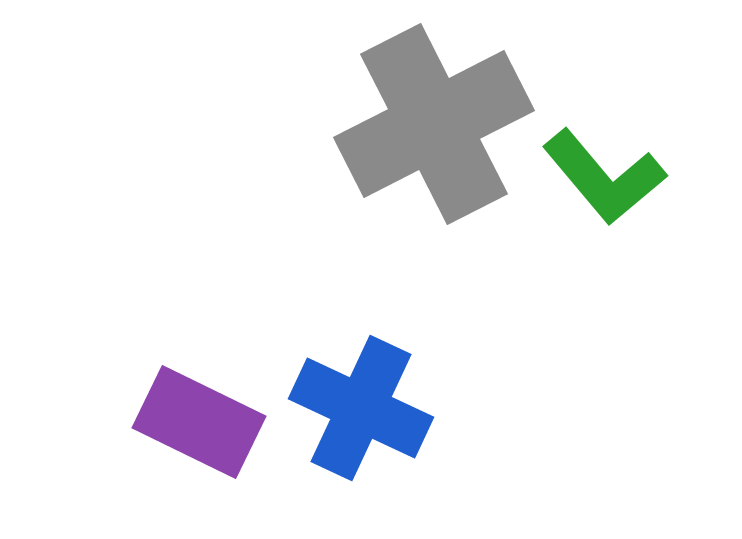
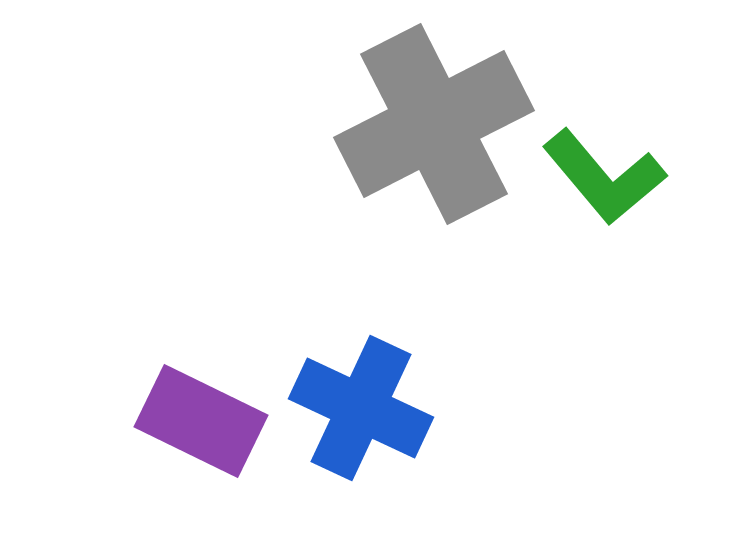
purple rectangle: moved 2 px right, 1 px up
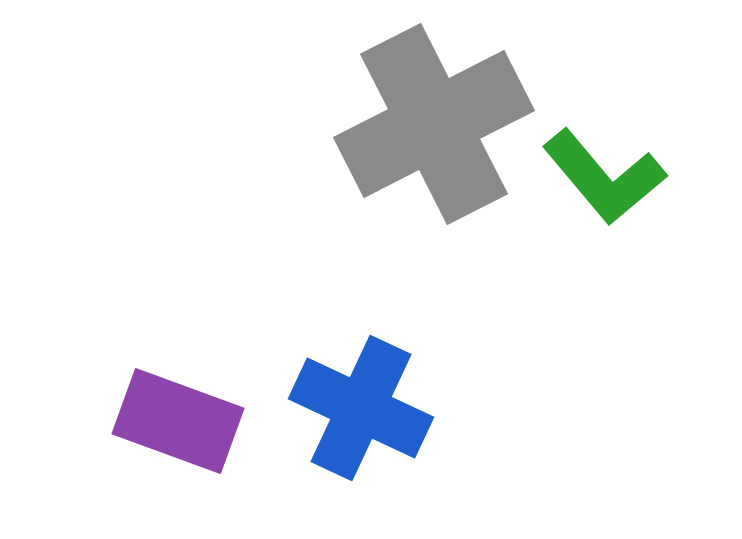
purple rectangle: moved 23 px left; rotated 6 degrees counterclockwise
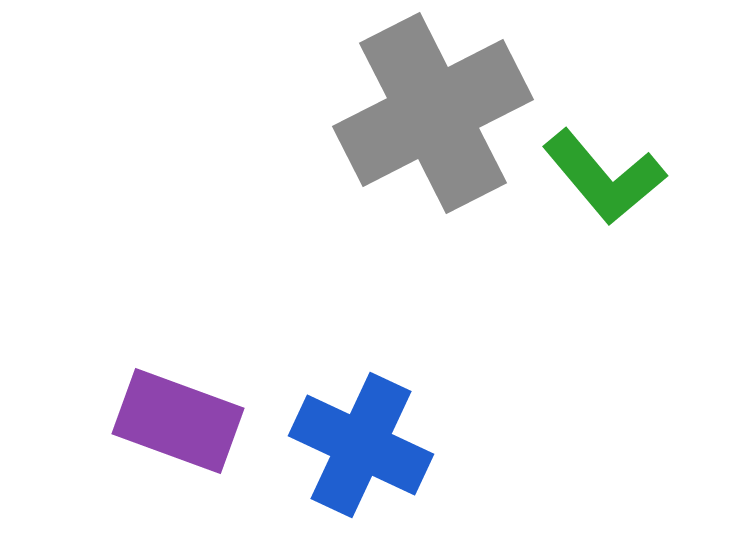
gray cross: moved 1 px left, 11 px up
blue cross: moved 37 px down
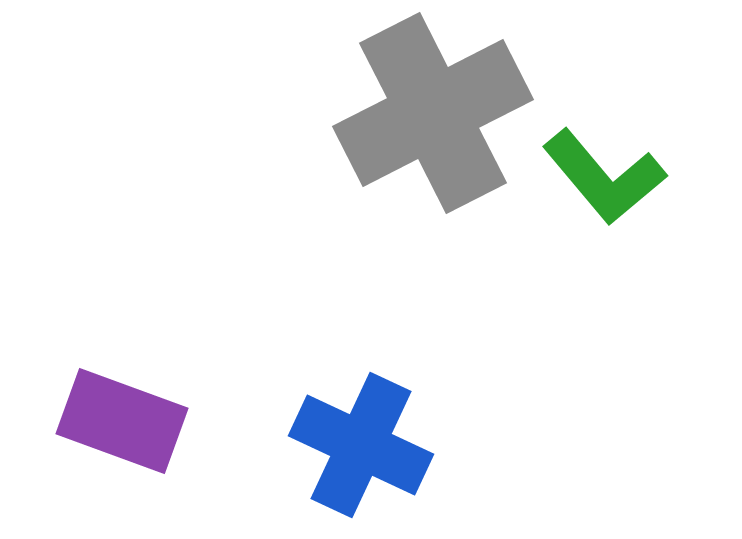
purple rectangle: moved 56 px left
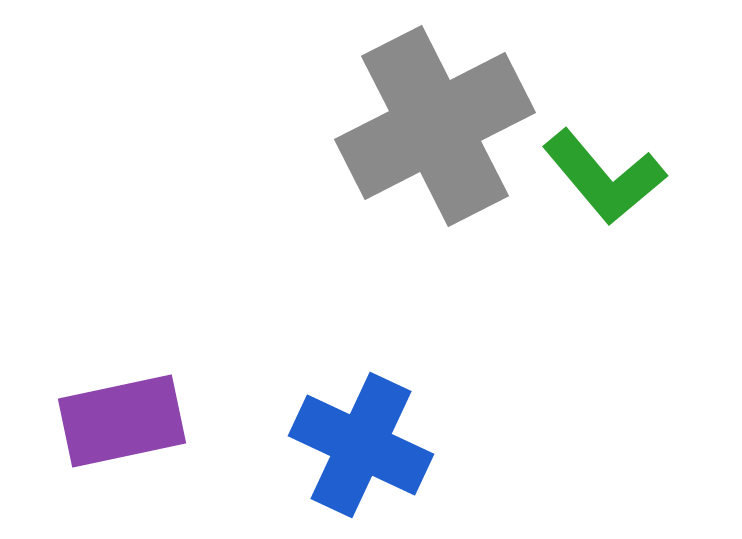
gray cross: moved 2 px right, 13 px down
purple rectangle: rotated 32 degrees counterclockwise
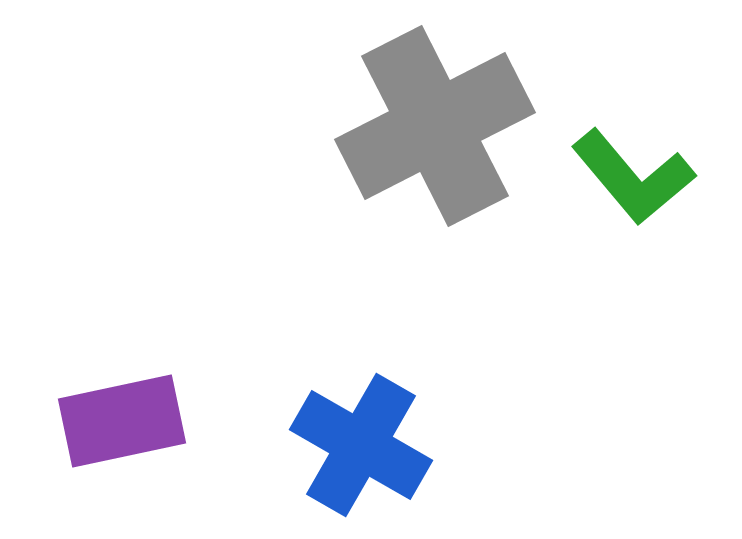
green L-shape: moved 29 px right
blue cross: rotated 5 degrees clockwise
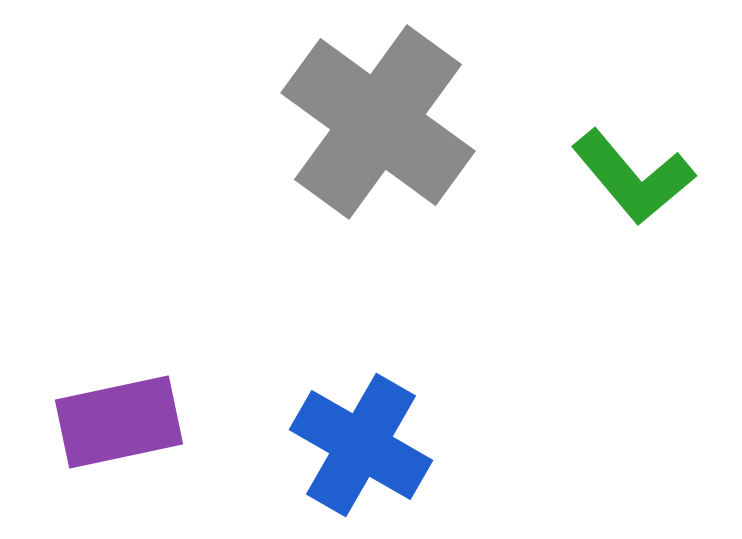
gray cross: moved 57 px left, 4 px up; rotated 27 degrees counterclockwise
purple rectangle: moved 3 px left, 1 px down
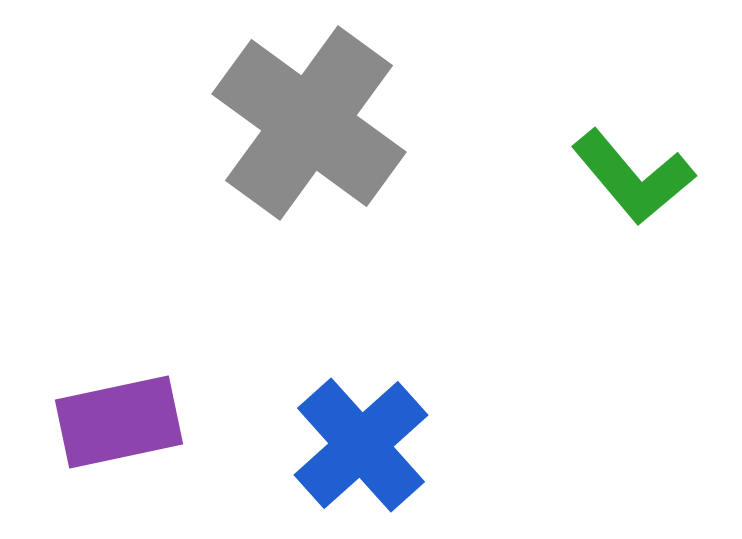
gray cross: moved 69 px left, 1 px down
blue cross: rotated 18 degrees clockwise
